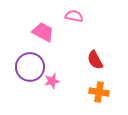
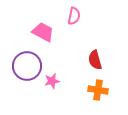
pink semicircle: rotated 90 degrees clockwise
red semicircle: rotated 12 degrees clockwise
purple circle: moved 3 px left, 1 px up
orange cross: moved 1 px left, 2 px up
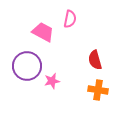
pink semicircle: moved 4 px left, 3 px down
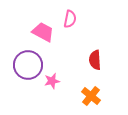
red semicircle: rotated 12 degrees clockwise
purple circle: moved 1 px right, 1 px up
orange cross: moved 7 px left, 6 px down; rotated 30 degrees clockwise
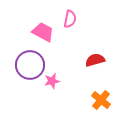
red semicircle: rotated 78 degrees clockwise
purple circle: moved 2 px right
orange cross: moved 10 px right, 4 px down
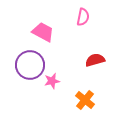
pink semicircle: moved 13 px right, 2 px up
orange cross: moved 16 px left
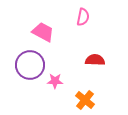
red semicircle: rotated 18 degrees clockwise
pink star: moved 3 px right; rotated 14 degrees clockwise
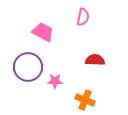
purple circle: moved 2 px left, 2 px down
orange cross: rotated 18 degrees counterclockwise
